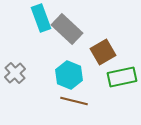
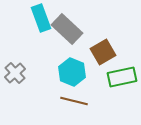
cyan hexagon: moved 3 px right, 3 px up
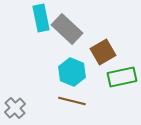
cyan rectangle: rotated 8 degrees clockwise
gray cross: moved 35 px down
brown line: moved 2 px left
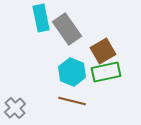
gray rectangle: rotated 12 degrees clockwise
brown square: moved 1 px up
green rectangle: moved 16 px left, 5 px up
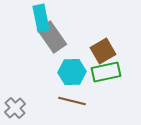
gray rectangle: moved 15 px left, 8 px down
cyan hexagon: rotated 24 degrees counterclockwise
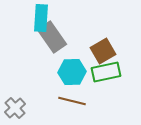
cyan rectangle: rotated 16 degrees clockwise
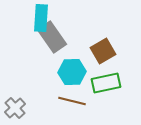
green rectangle: moved 11 px down
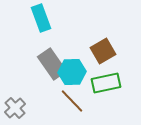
cyan rectangle: rotated 24 degrees counterclockwise
gray rectangle: moved 27 px down
brown line: rotated 32 degrees clockwise
